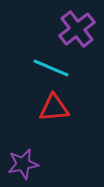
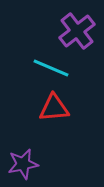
purple cross: moved 2 px down
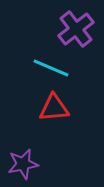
purple cross: moved 1 px left, 2 px up
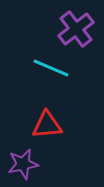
red triangle: moved 7 px left, 17 px down
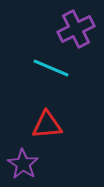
purple cross: rotated 12 degrees clockwise
purple star: rotated 28 degrees counterclockwise
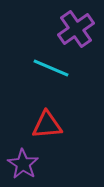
purple cross: rotated 9 degrees counterclockwise
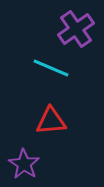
red triangle: moved 4 px right, 4 px up
purple star: moved 1 px right
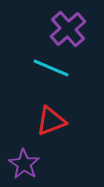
purple cross: moved 8 px left; rotated 6 degrees counterclockwise
red triangle: rotated 16 degrees counterclockwise
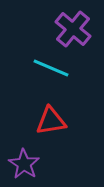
purple cross: moved 5 px right; rotated 9 degrees counterclockwise
red triangle: rotated 12 degrees clockwise
